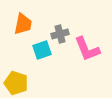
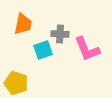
gray cross: rotated 18 degrees clockwise
cyan square: moved 1 px right
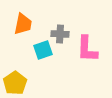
pink L-shape: rotated 24 degrees clockwise
yellow pentagon: moved 1 px left; rotated 20 degrees clockwise
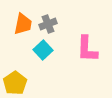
gray cross: moved 12 px left, 10 px up; rotated 24 degrees counterclockwise
cyan square: rotated 24 degrees counterclockwise
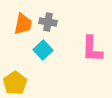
gray cross: moved 2 px up; rotated 30 degrees clockwise
pink L-shape: moved 5 px right
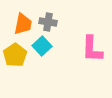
cyan square: moved 1 px left, 4 px up
yellow pentagon: moved 28 px up
